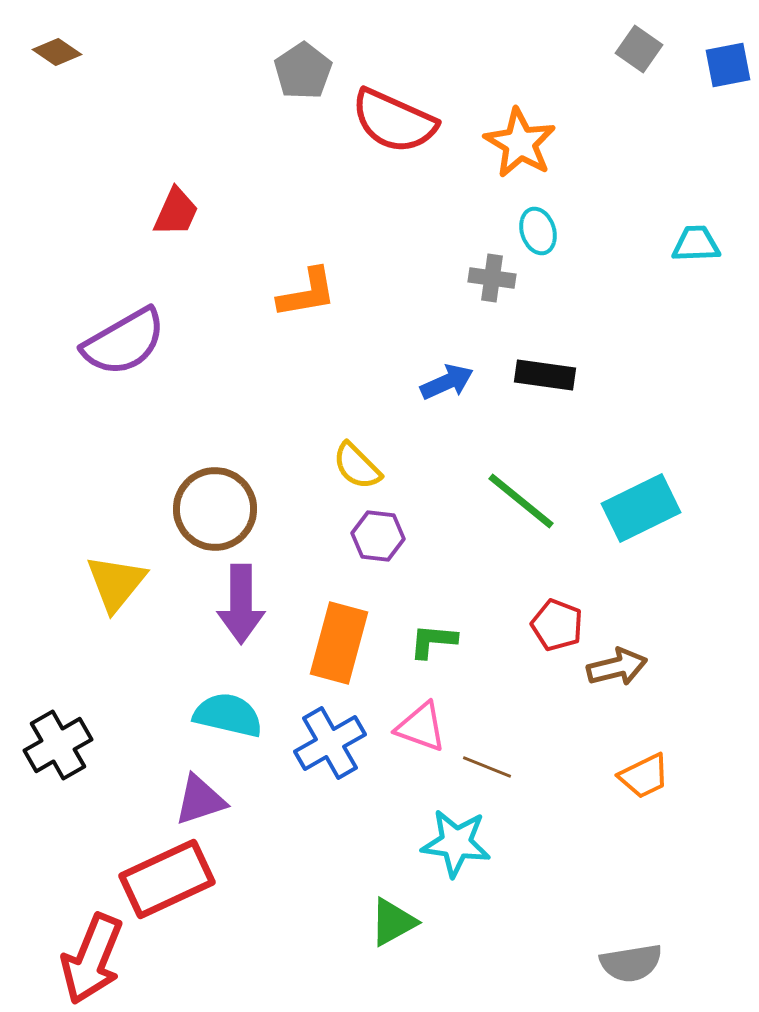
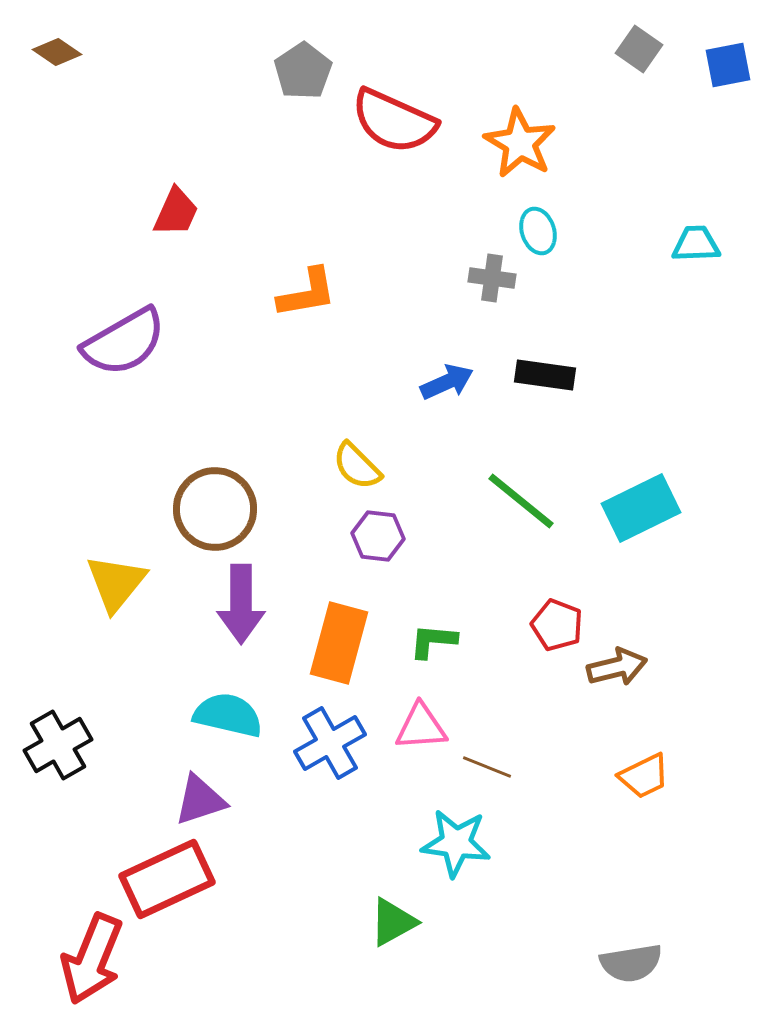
pink triangle: rotated 24 degrees counterclockwise
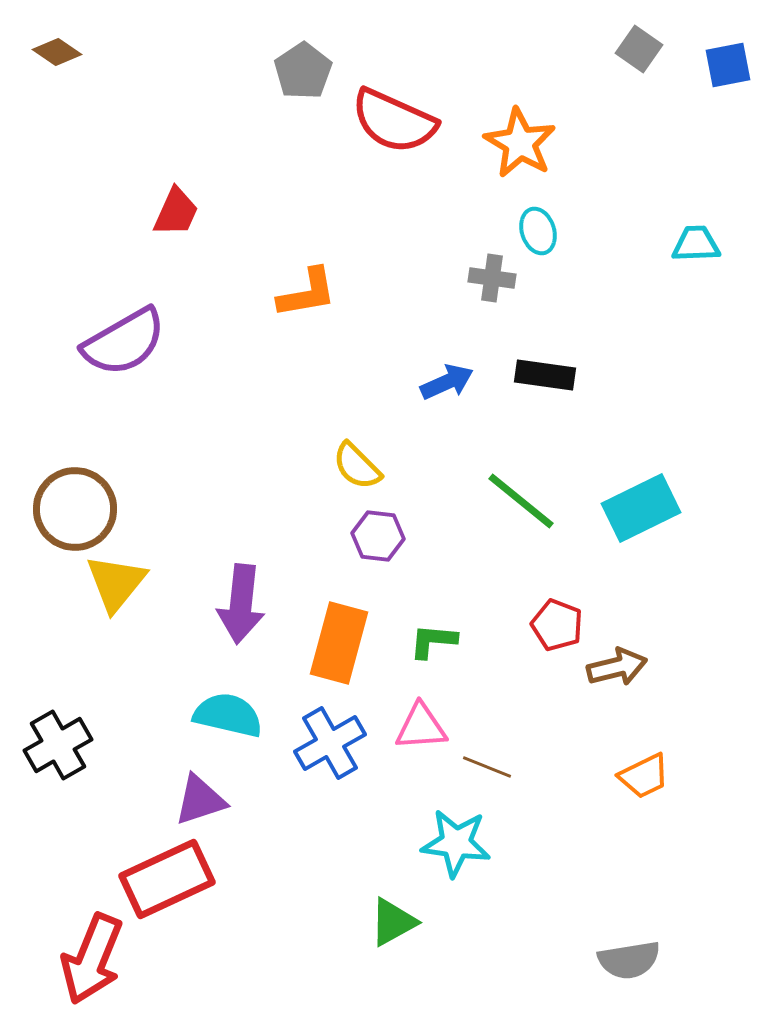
brown circle: moved 140 px left
purple arrow: rotated 6 degrees clockwise
gray semicircle: moved 2 px left, 3 px up
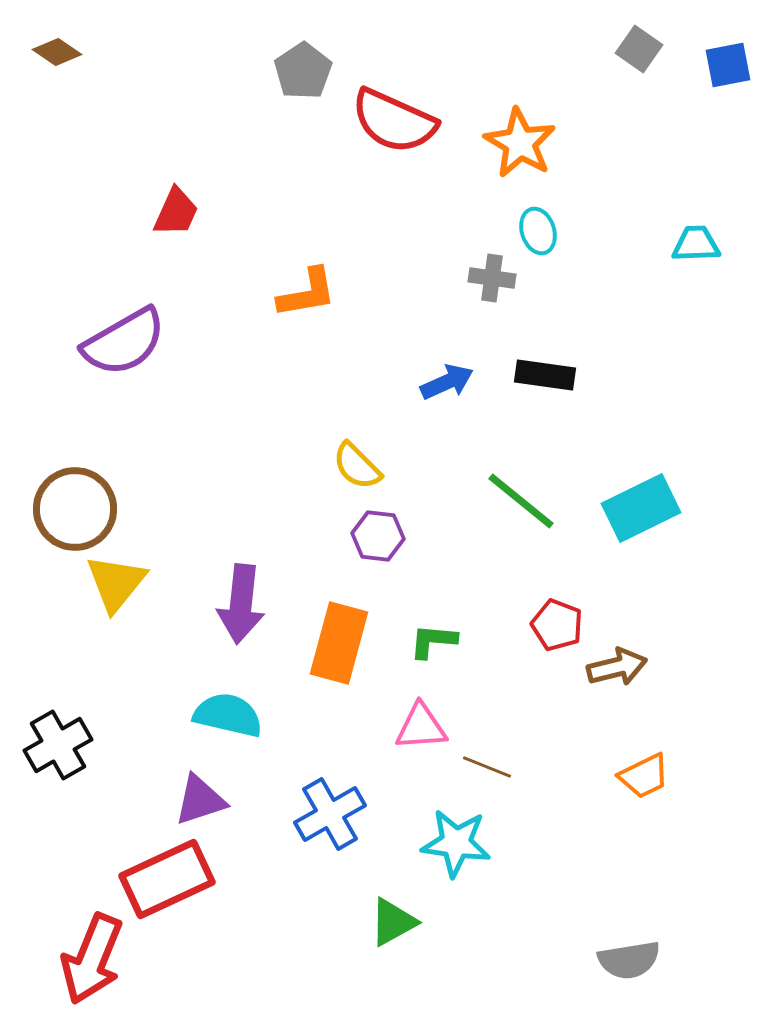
blue cross: moved 71 px down
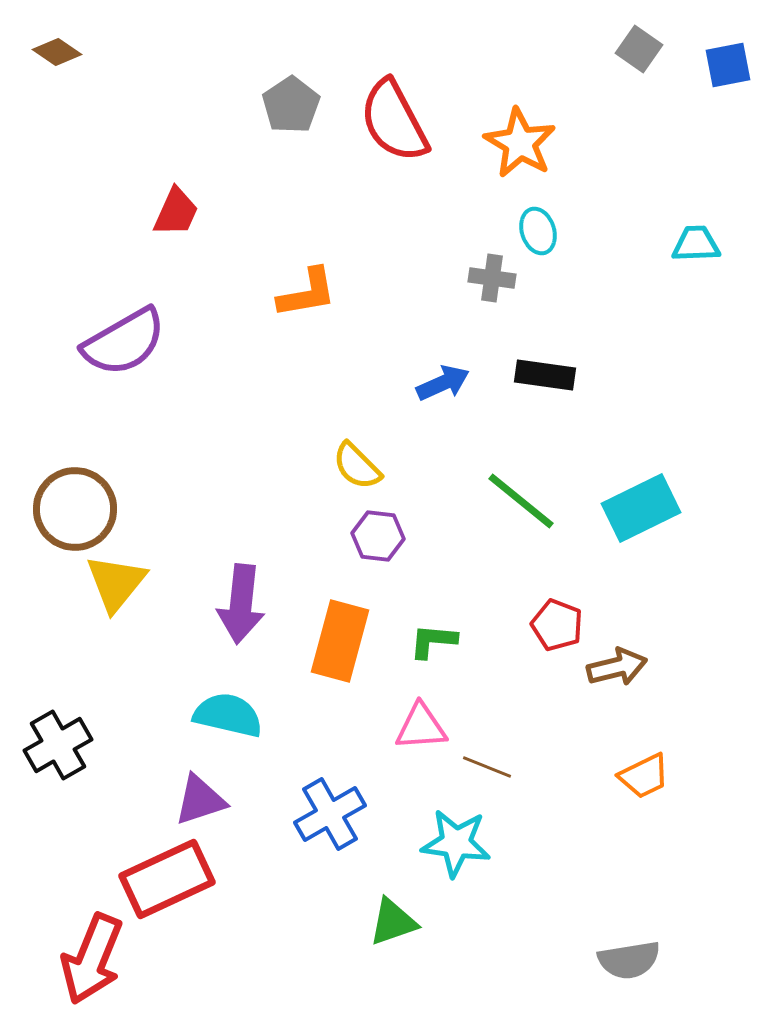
gray pentagon: moved 12 px left, 34 px down
red semicircle: rotated 38 degrees clockwise
blue arrow: moved 4 px left, 1 px down
orange rectangle: moved 1 px right, 2 px up
green triangle: rotated 10 degrees clockwise
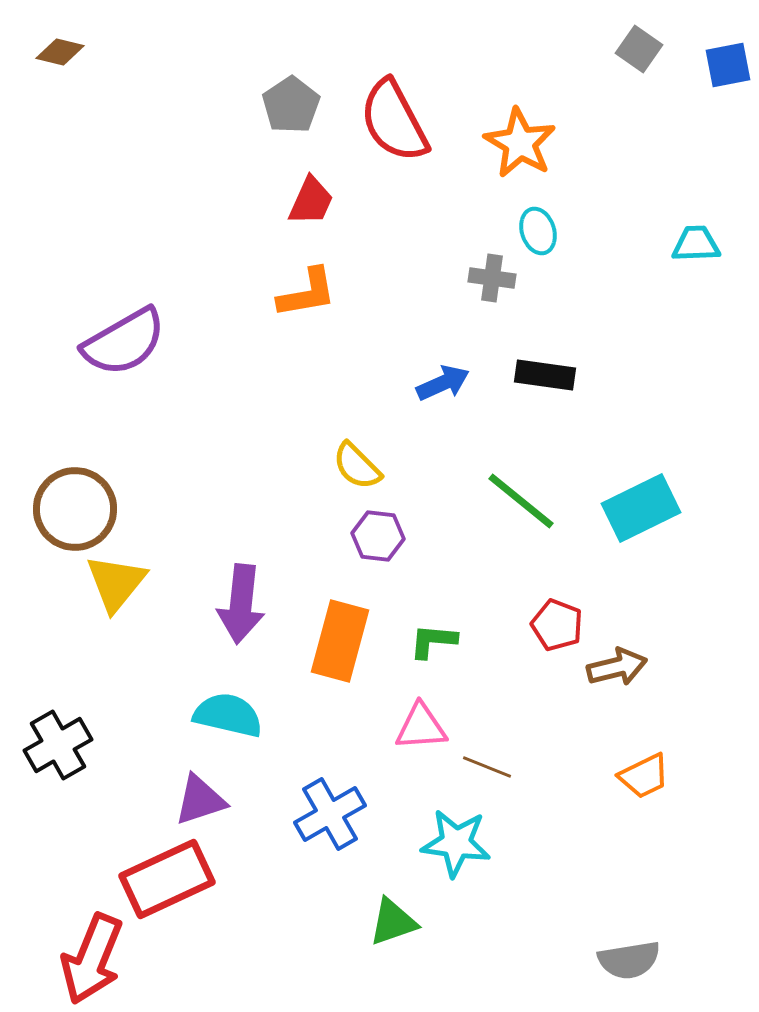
brown diamond: moved 3 px right; rotated 21 degrees counterclockwise
red trapezoid: moved 135 px right, 11 px up
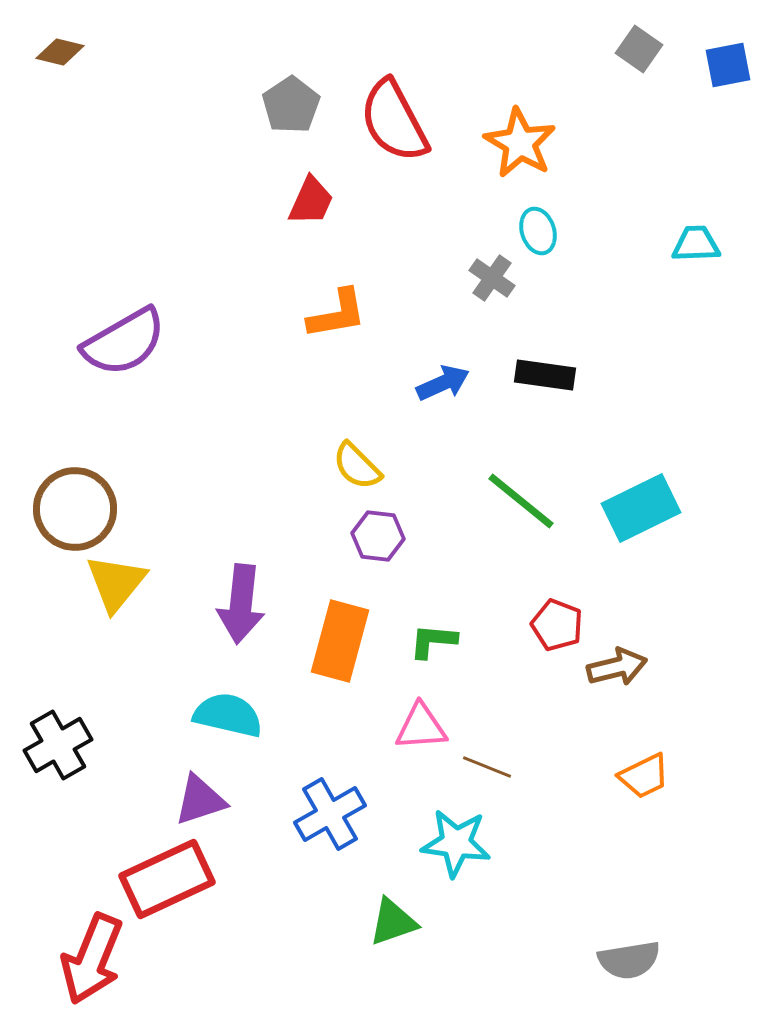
gray cross: rotated 27 degrees clockwise
orange L-shape: moved 30 px right, 21 px down
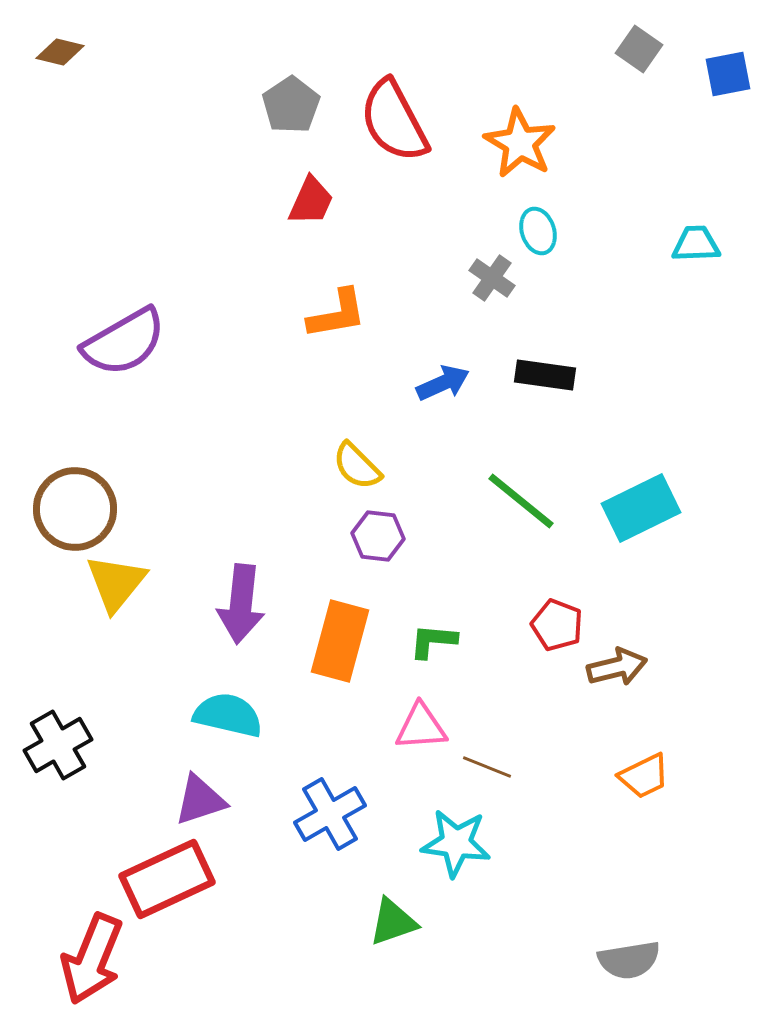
blue square: moved 9 px down
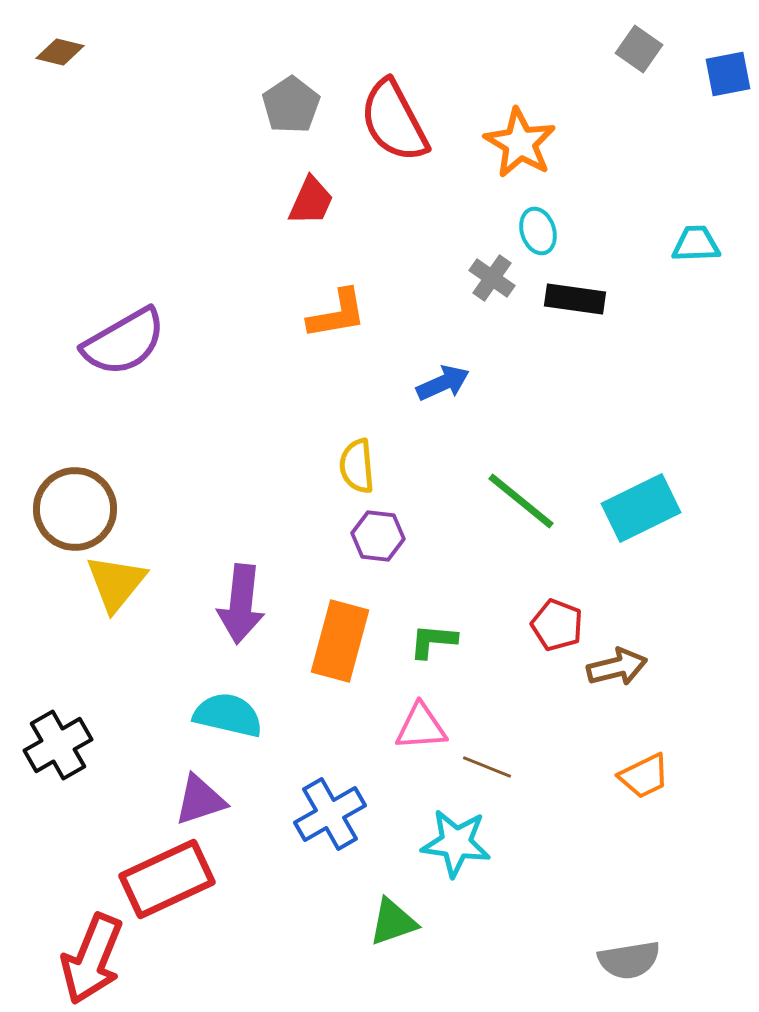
black rectangle: moved 30 px right, 76 px up
yellow semicircle: rotated 40 degrees clockwise
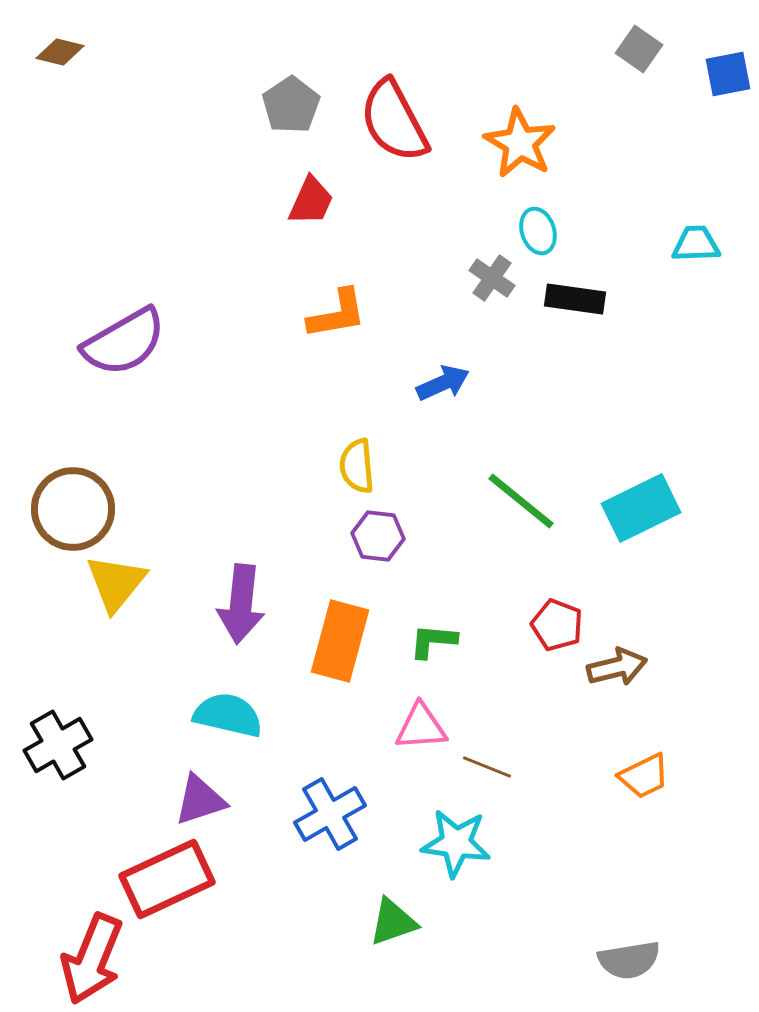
brown circle: moved 2 px left
